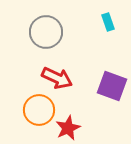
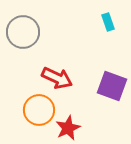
gray circle: moved 23 px left
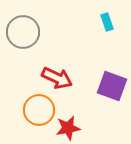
cyan rectangle: moved 1 px left
red star: rotated 15 degrees clockwise
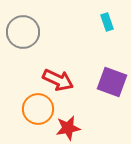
red arrow: moved 1 px right, 2 px down
purple square: moved 4 px up
orange circle: moved 1 px left, 1 px up
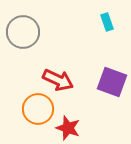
red star: rotated 30 degrees clockwise
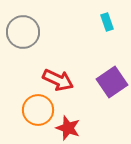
purple square: rotated 36 degrees clockwise
orange circle: moved 1 px down
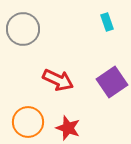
gray circle: moved 3 px up
orange circle: moved 10 px left, 12 px down
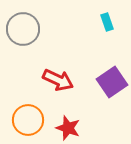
orange circle: moved 2 px up
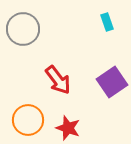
red arrow: rotated 28 degrees clockwise
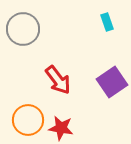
red star: moved 7 px left; rotated 10 degrees counterclockwise
